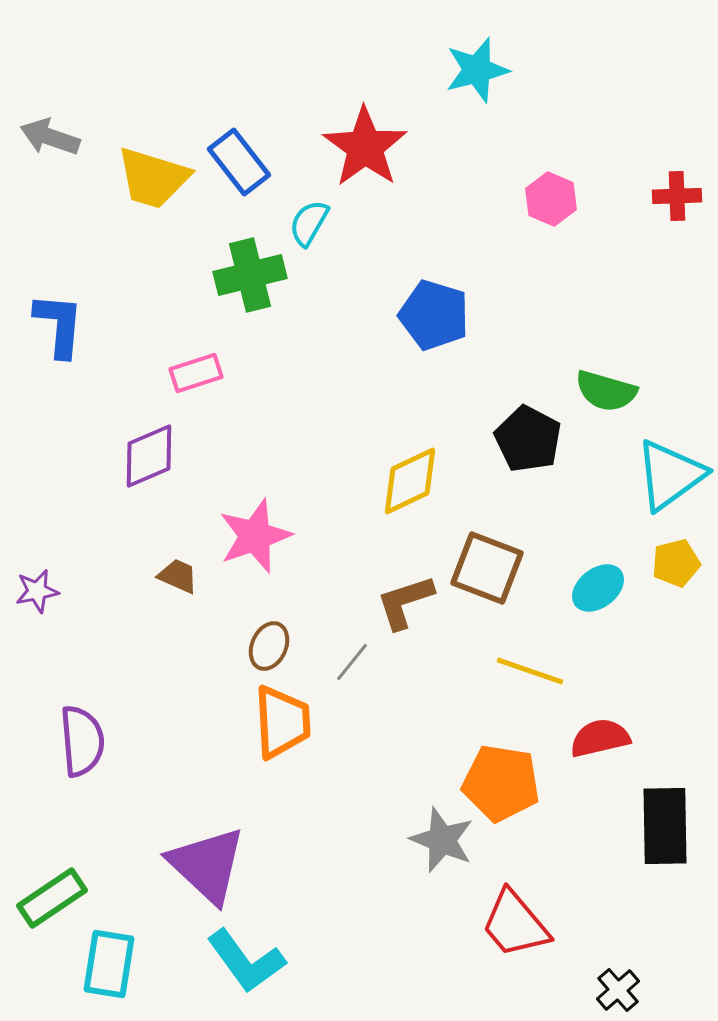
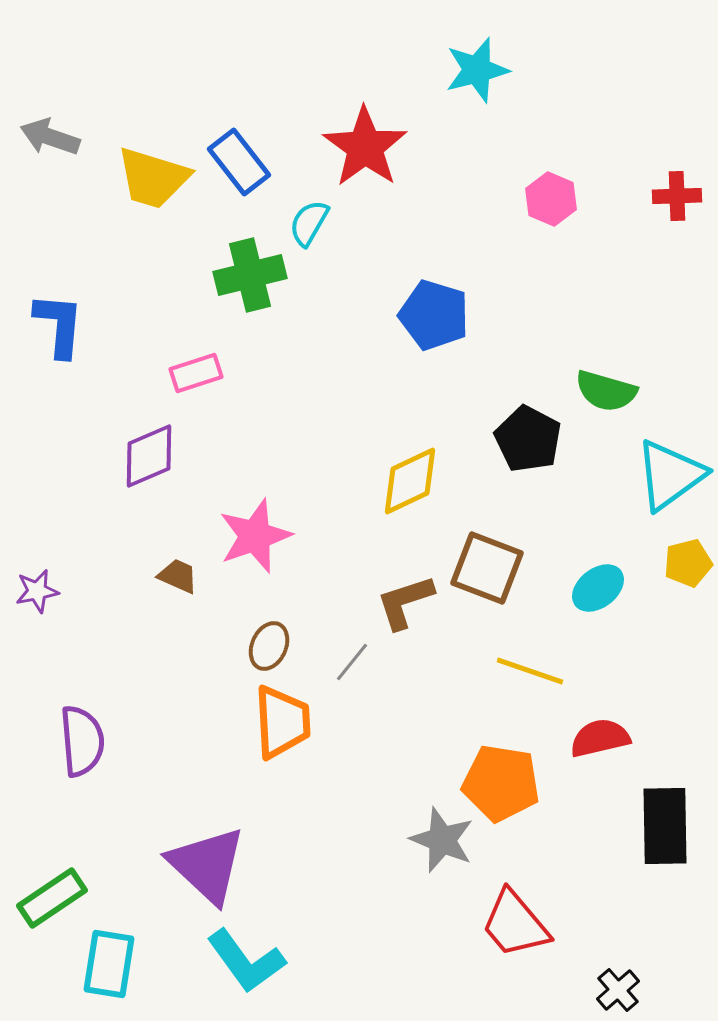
yellow pentagon: moved 12 px right
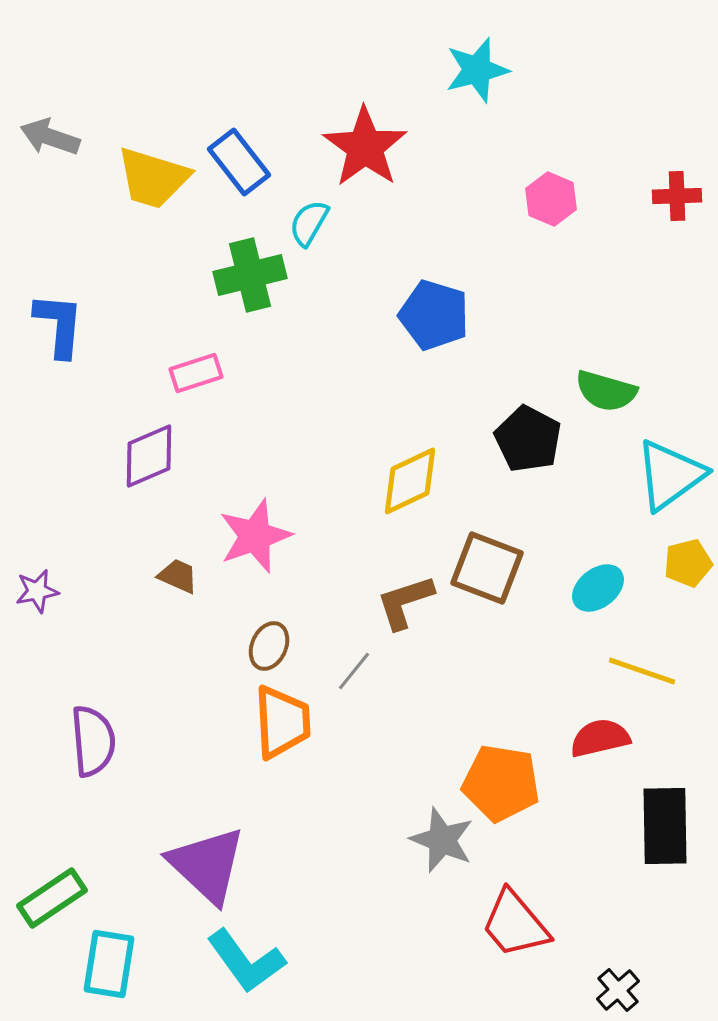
gray line: moved 2 px right, 9 px down
yellow line: moved 112 px right
purple semicircle: moved 11 px right
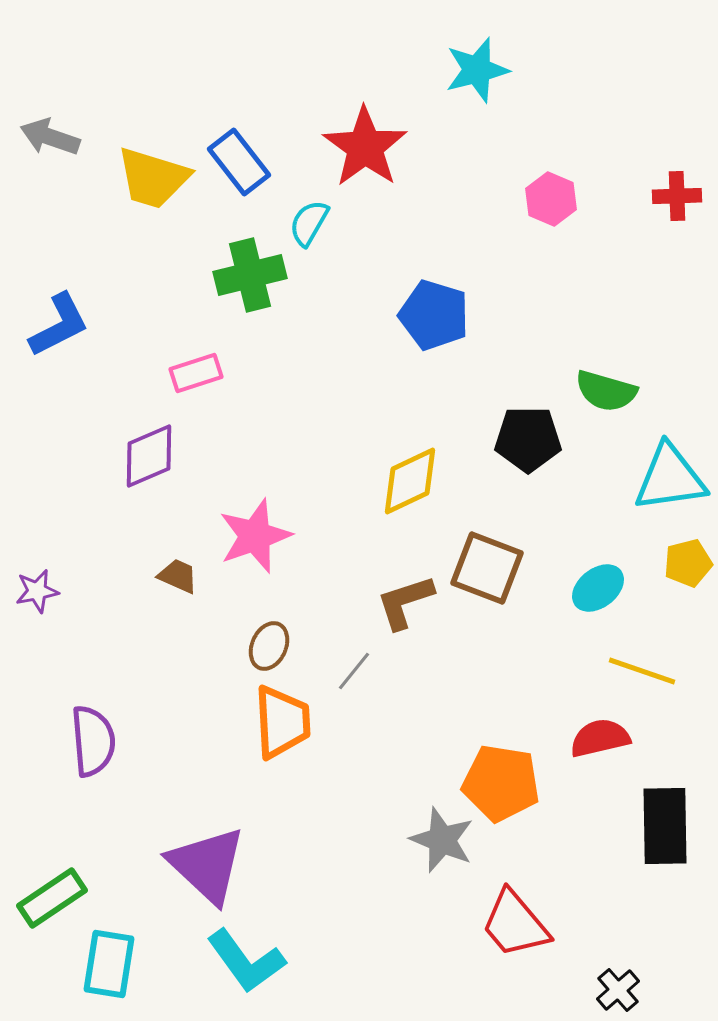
blue L-shape: rotated 58 degrees clockwise
black pentagon: rotated 28 degrees counterclockwise
cyan triangle: moved 3 px down; rotated 28 degrees clockwise
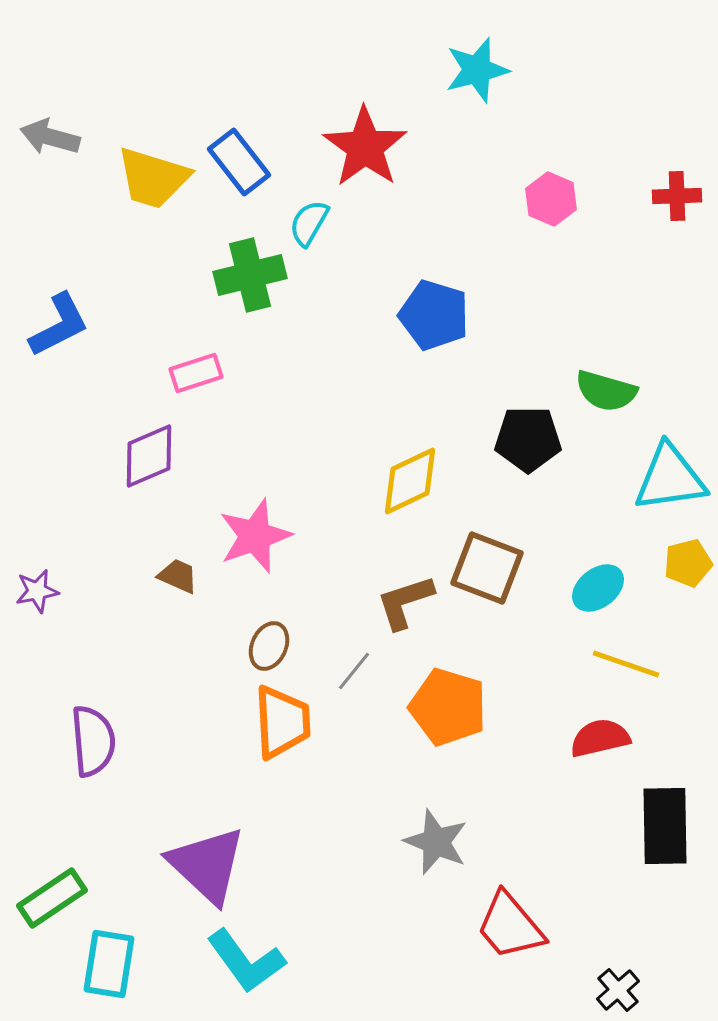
gray arrow: rotated 4 degrees counterclockwise
yellow line: moved 16 px left, 7 px up
orange pentagon: moved 53 px left, 76 px up; rotated 8 degrees clockwise
gray star: moved 6 px left, 2 px down
red trapezoid: moved 5 px left, 2 px down
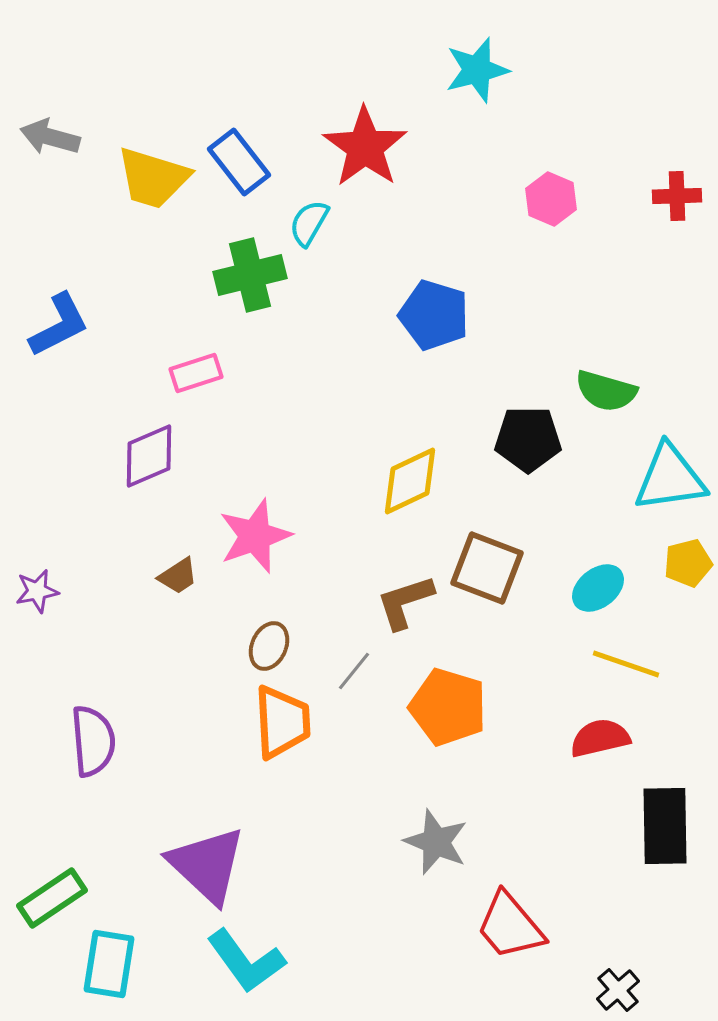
brown trapezoid: rotated 123 degrees clockwise
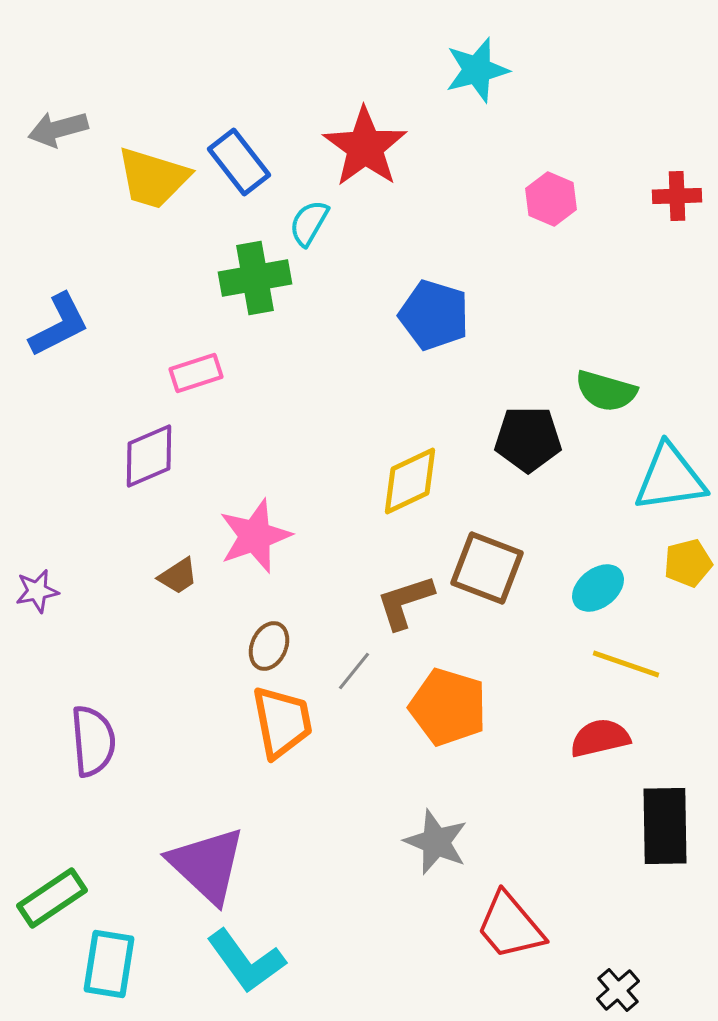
gray arrow: moved 8 px right, 8 px up; rotated 30 degrees counterclockwise
green cross: moved 5 px right, 3 px down; rotated 4 degrees clockwise
orange trapezoid: rotated 8 degrees counterclockwise
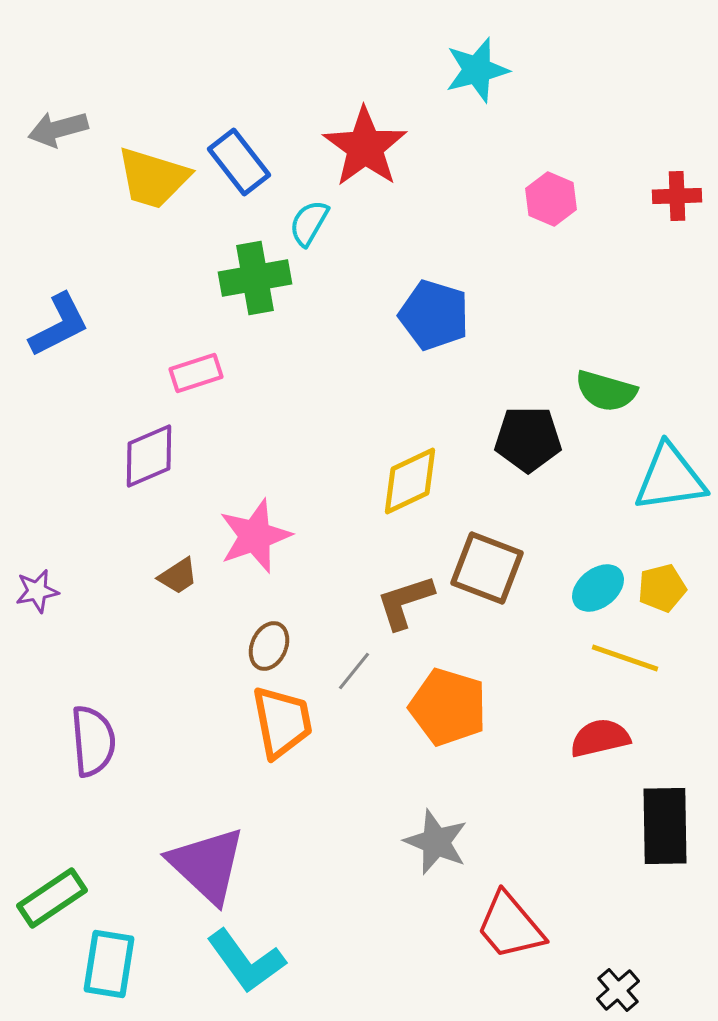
yellow pentagon: moved 26 px left, 25 px down
yellow line: moved 1 px left, 6 px up
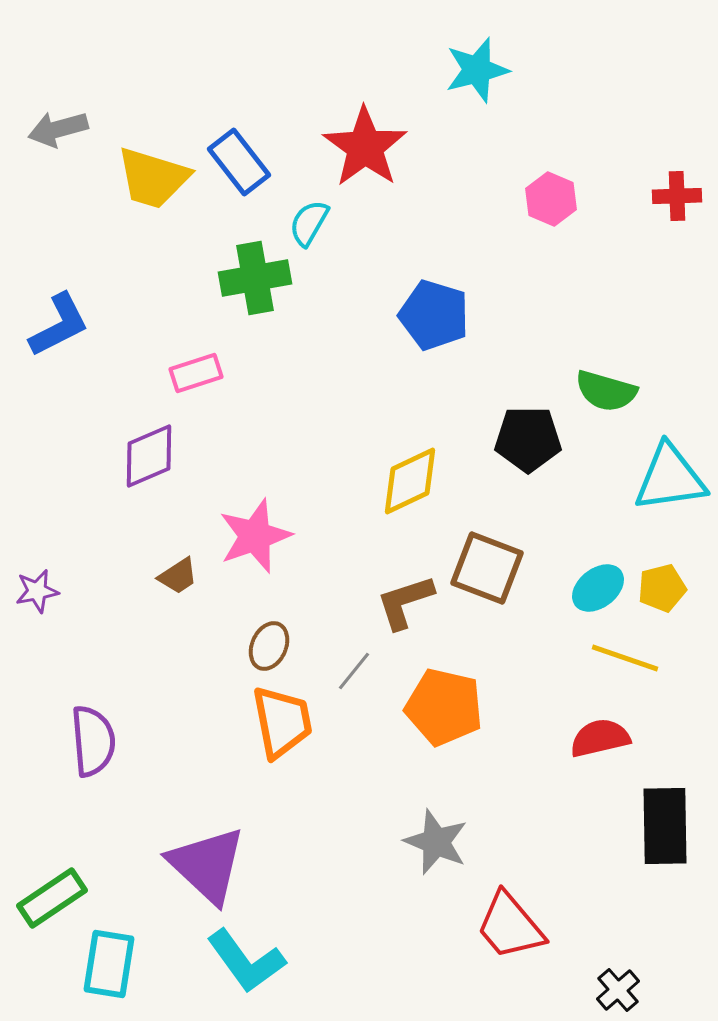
orange pentagon: moved 4 px left; rotated 4 degrees counterclockwise
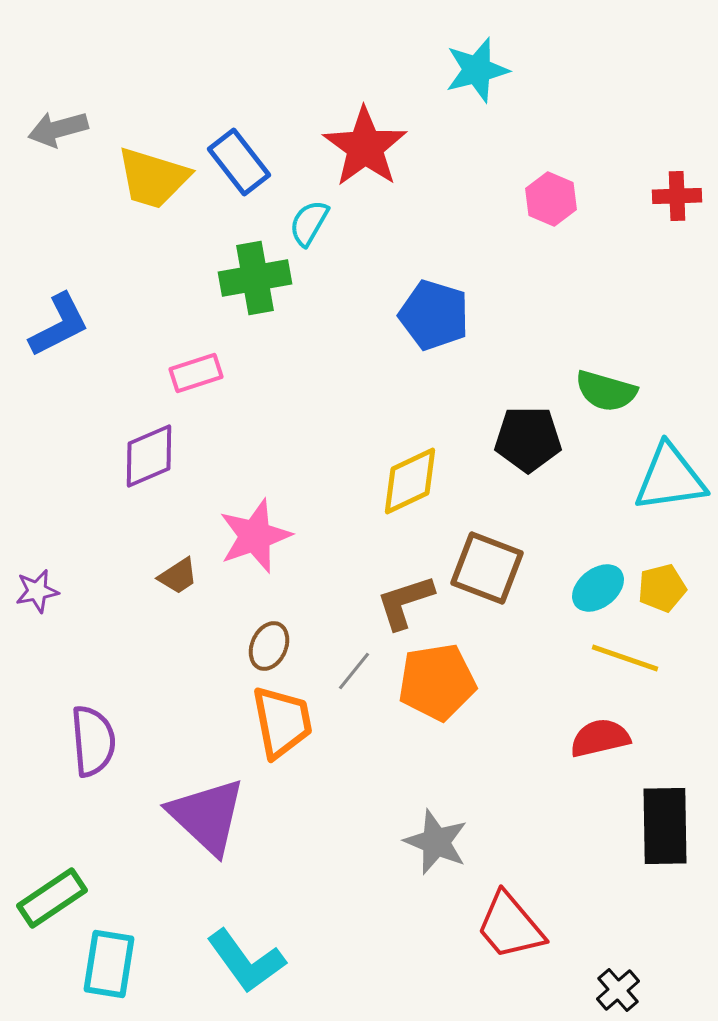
orange pentagon: moved 7 px left, 25 px up; rotated 22 degrees counterclockwise
purple triangle: moved 49 px up
